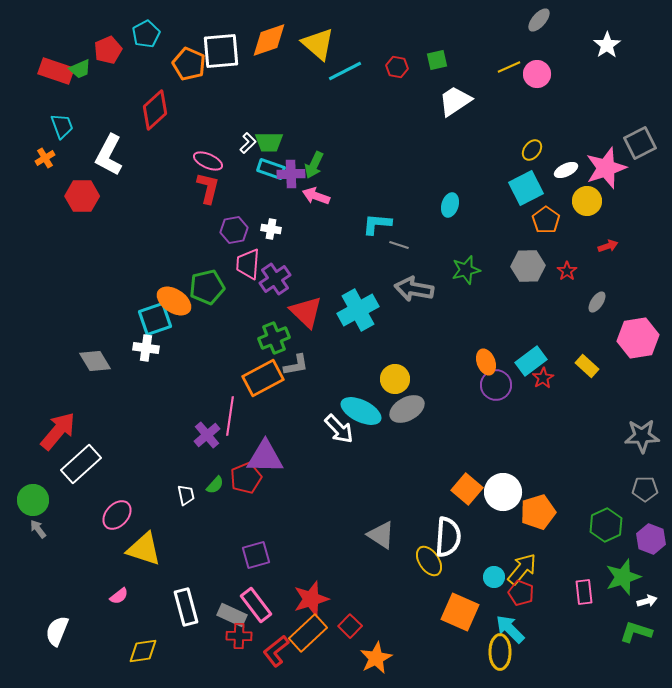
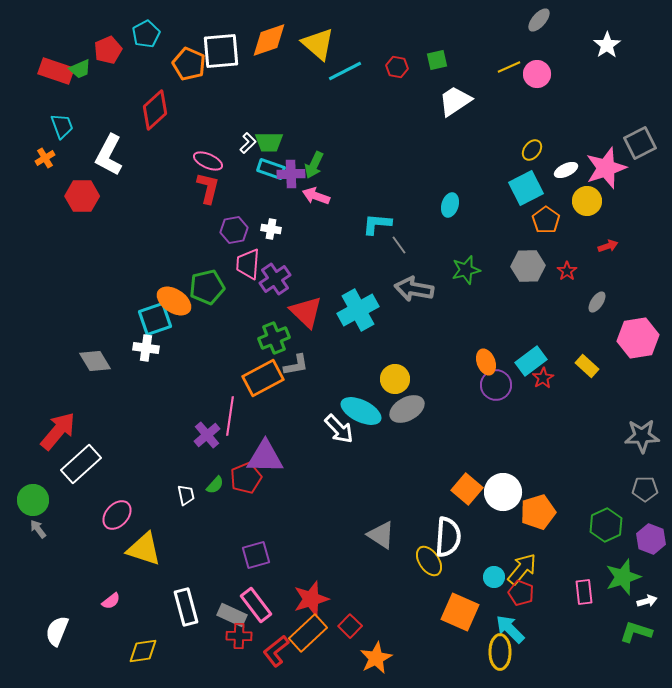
gray line at (399, 245): rotated 36 degrees clockwise
pink semicircle at (119, 596): moved 8 px left, 5 px down
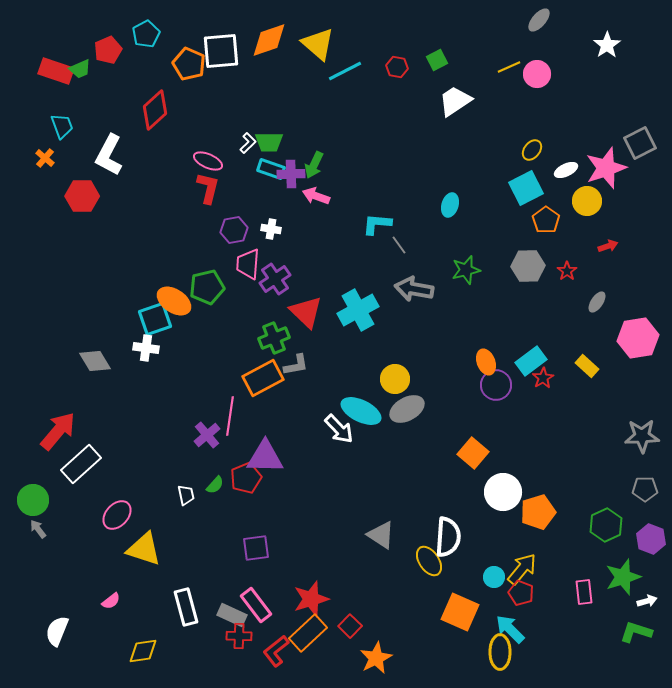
green square at (437, 60): rotated 15 degrees counterclockwise
orange cross at (45, 158): rotated 18 degrees counterclockwise
orange square at (467, 489): moved 6 px right, 36 px up
purple square at (256, 555): moved 7 px up; rotated 8 degrees clockwise
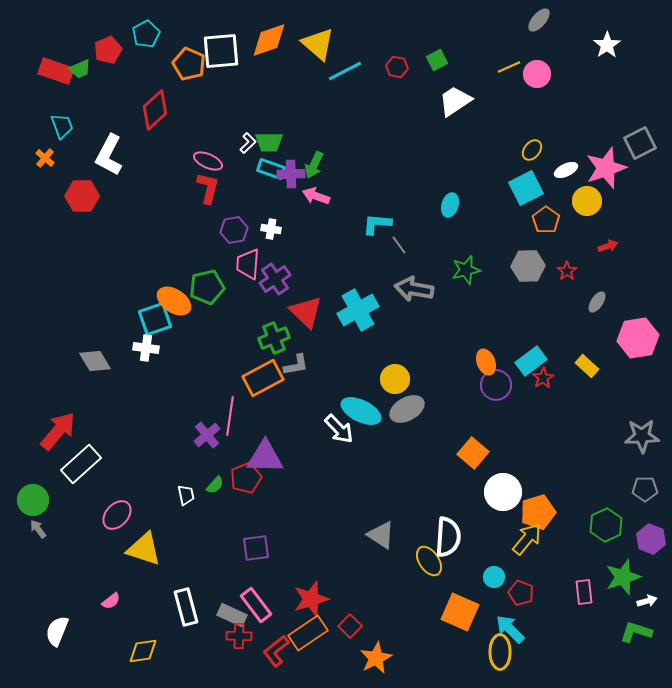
yellow arrow at (522, 569): moved 5 px right, 30 px up
orange rectangle at (308, 633): rotated 9 degrees clockwise
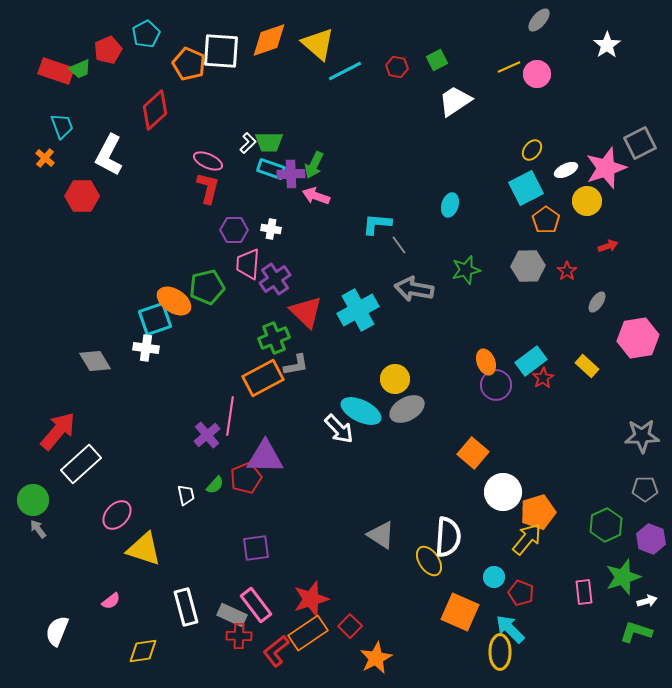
white square at (221, 51): rotated 9 degrees clockwise
purple hexagon at (234, 230): rotated 12 degrees clockwise
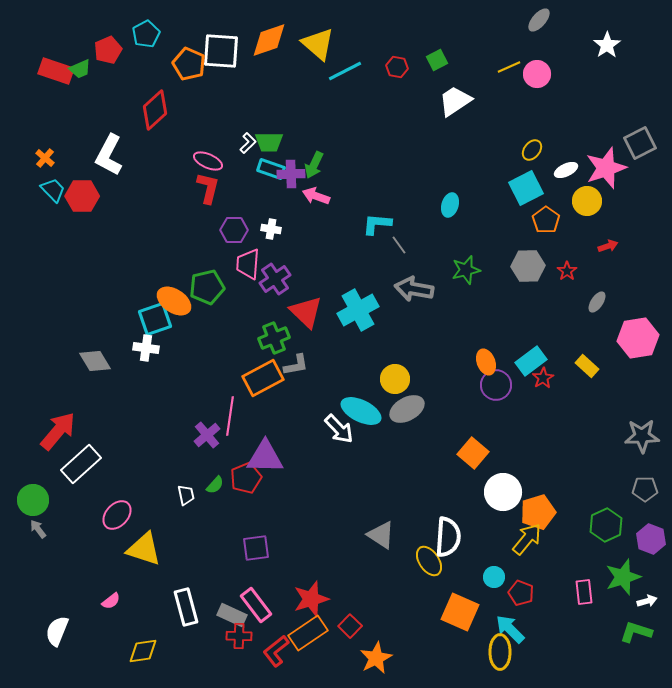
cyan trapezoid at (62, 126): moved 9 px left, 64 px down; rotated 24 degrees counterclockwise
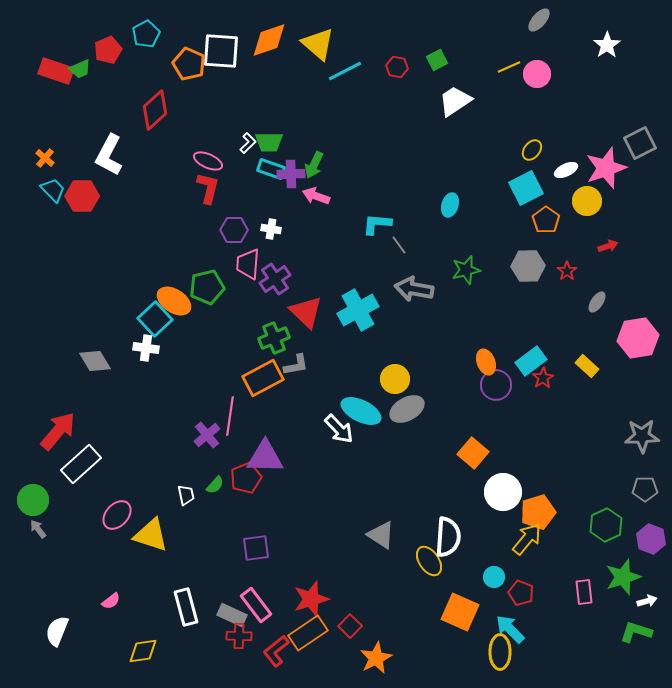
cyan square at (155, 319): rotated 24 degrees counterclockwise
yellow triangle at (144, 549): moved 7 px right, 14 px up
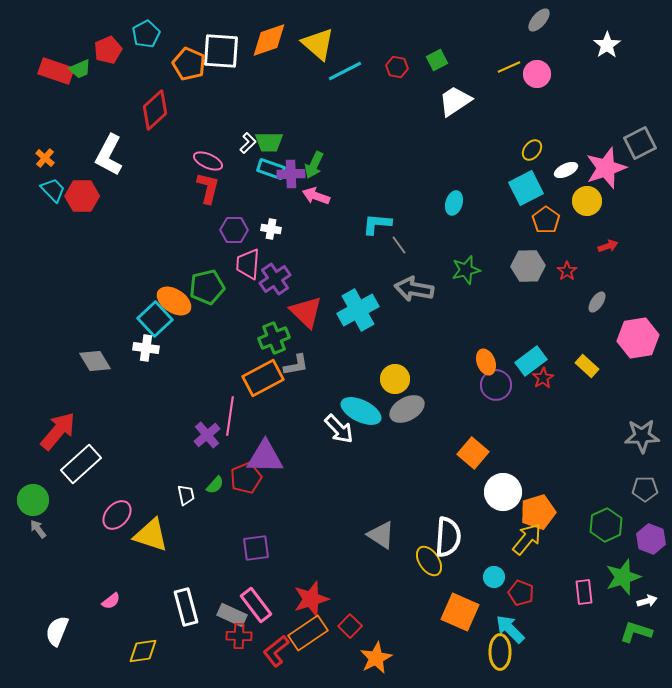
cyan ellipse at (450, 205): moved 4 px right, 2 px up
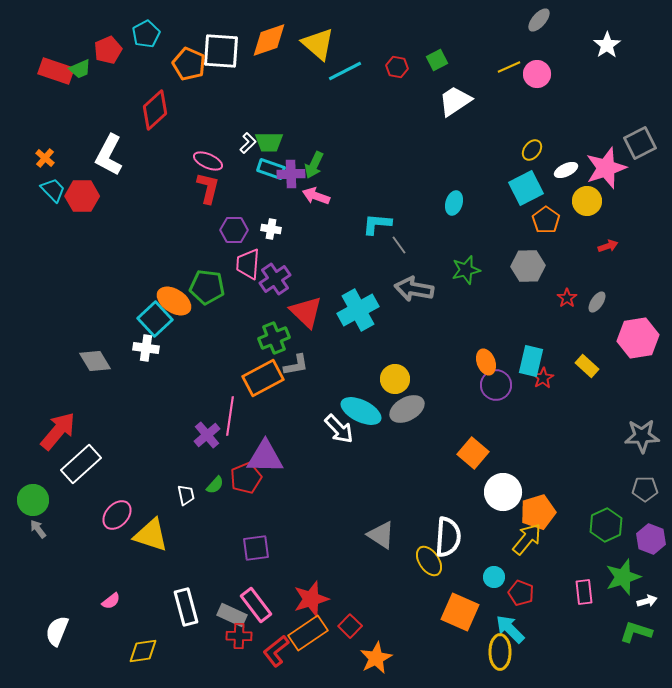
red star at (567, 271): moved 27 px down
green pentagon at (207, 287): rotated 20 degrees clockwise
cyan rectangle at (531, 361): rotated 40 degrees counterclockwise
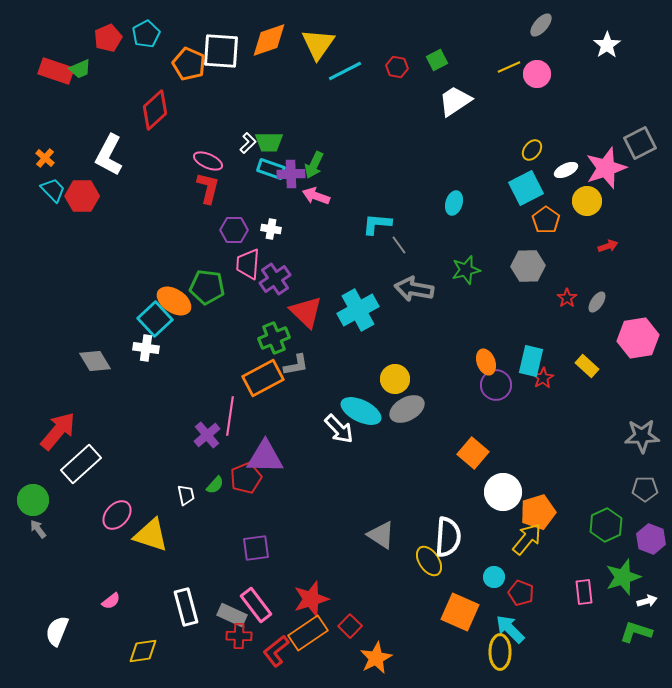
gray ellipse at (539, 20): moved 2 px right, 5 px down
yellow triangle at (318, 44): rotated 24 degrees clockwise
red pentagon at (108, 50): moved 12 px up
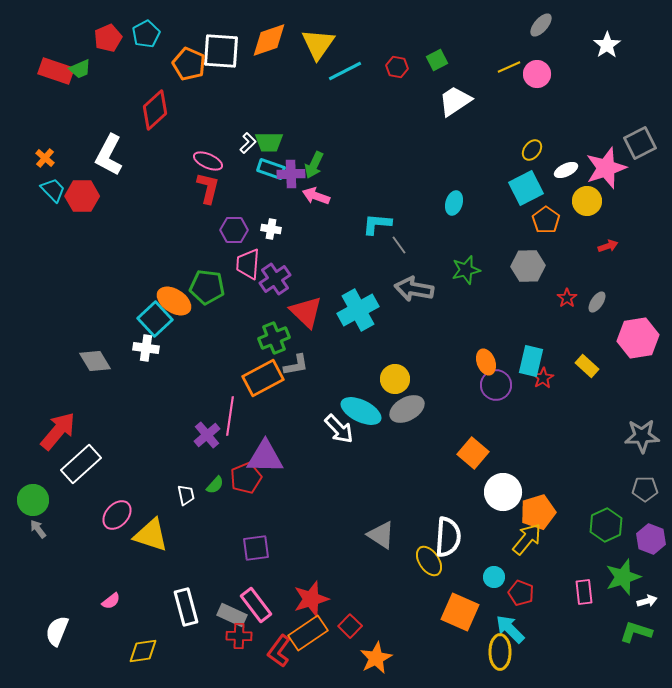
red L-shape at (276, 651): moved 3 px right; rotated 16 degrees counterclockwise
